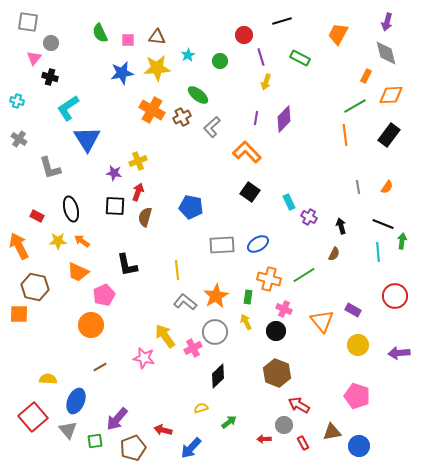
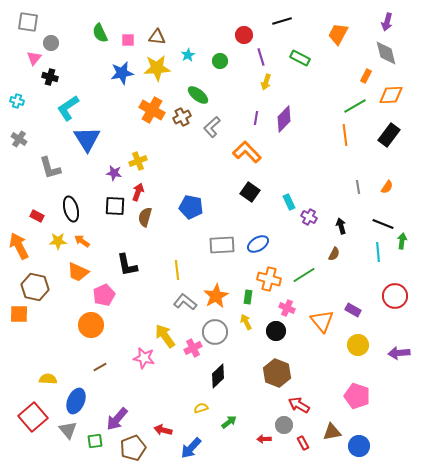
pink cross at (284, 309): moved 3 px right, 1 px up
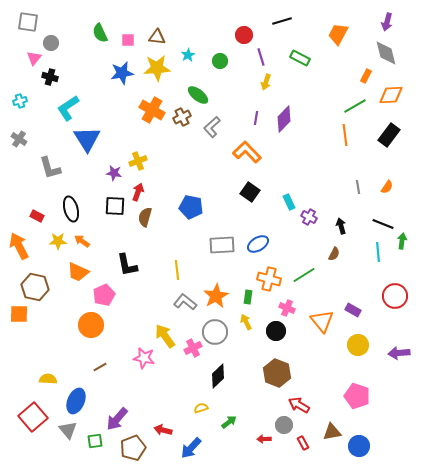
cyan cross at (17, 101): moved 3 px right; rotated 32 degrees counterclockwise
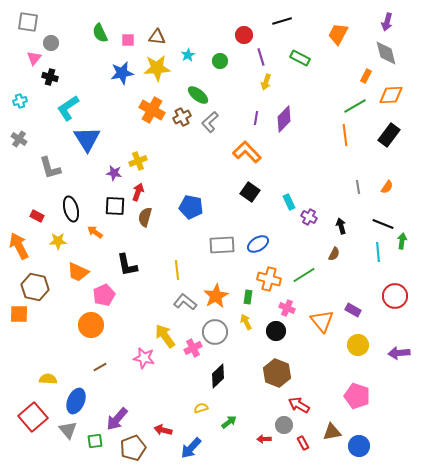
gray L-shape at (212, 127): moved 2 px left, 5 px up
orange arrow at (82, 241): moved 13 px right, 9 px up
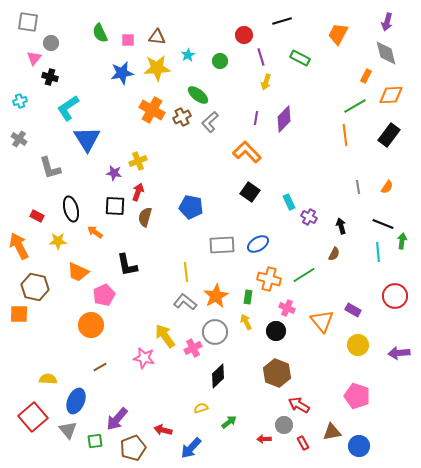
yellow line at (177, 270): moved 9 px right, 2 px down
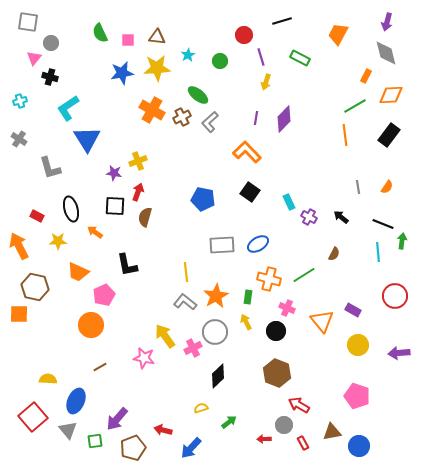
blue pentagon at (191, 207): moved 12 px right, 8 px up
black arrow at (341, 226): moved 9 px up; rotated 35 degrees counterclockwise
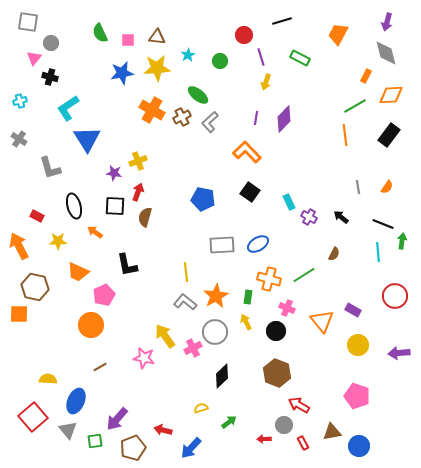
black ellipse at (71, 209): moved 3 px right, 3 px up
black diamond at (218, 376): moved 4 px right
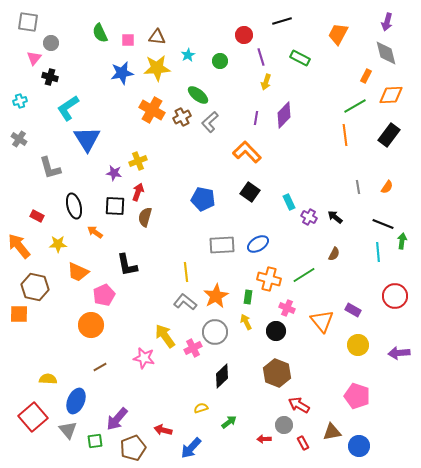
purple diamond at (284, 119): moved 4 px up
black arrow at (341, 217): moved 6 px left
yellow star at (58, 241): moved 3 px down
orange arrow at (19, 246): rotated 12 degrees counterclockwise
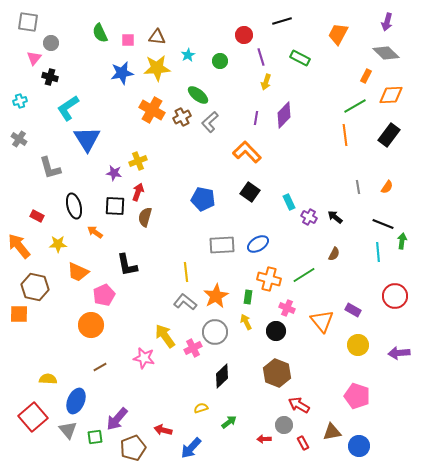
gray diamond at (386, 53): rotated 32 degrees counterclockwise
green square at (95, 441): moved 4 px up
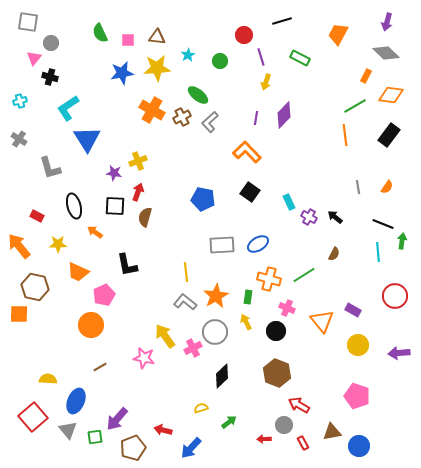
orange diamond at (391, 95): rotated 10 degrees clockwise
